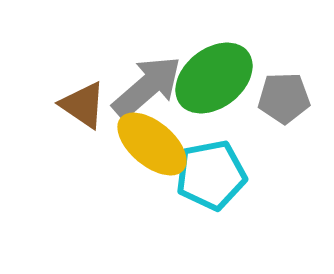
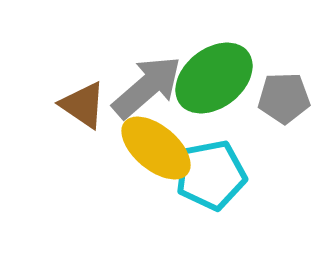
yellow ellipse: moved 4 px right, 4 px down
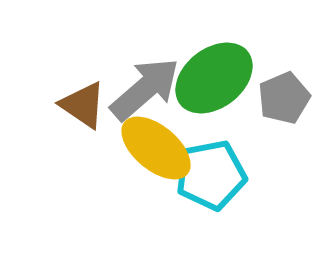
gray arrow: moved 2 px left, 2 px down
gray pentagon: rotated 21 degrees counterclockwise
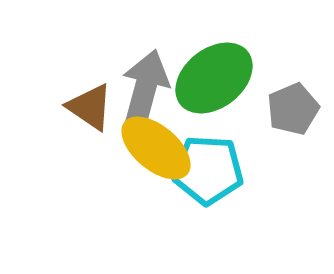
gray arrow: rotated 34 degrees counterclockwise
gray pentagon: moved 9 px right, 11 px down
brown triangle: moved 7 px right, 2 px down
cyan pentagon: moved 3 px left, 5 px up; rotated 14 degrees clockwise
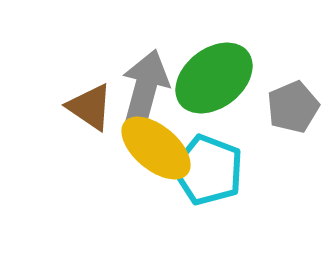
gray pentagon: moved 2 px up
cyan pentagon: rotated 18 degrees clockwise
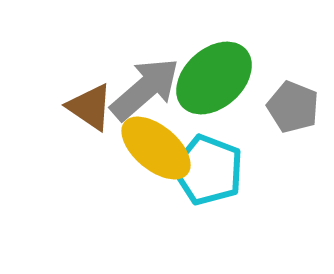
green ellipse: rotated 4 degrees counterclockwise
gray arrow: rotated 34 degrees clockwise
gray pentagon: rotated 27 degrees counterclockwise
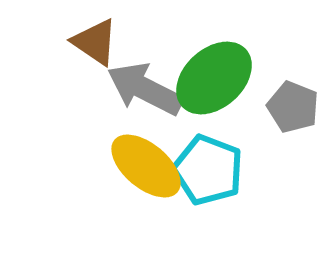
gray arrow: rotated 112 degrees counterclockwise
brown triangle: moved 5 px right, 65 px up
yellow ellipse: moved 10 px left, 18 px down
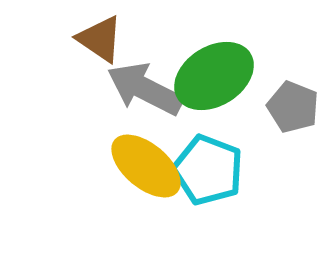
brown triangle: moved 5 px right, 3 px up
green ellipse: moved 2 px up; rotated 10 degrees clockwise
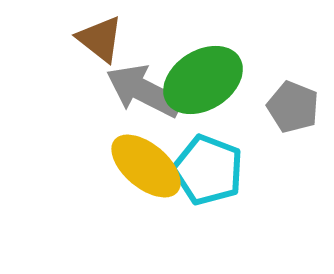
brown triangle: rotated 4 degrees clockwise
green ellipse: moved 11 px left, 4 px down
gray arrow: moved 1 px left, 2 px down
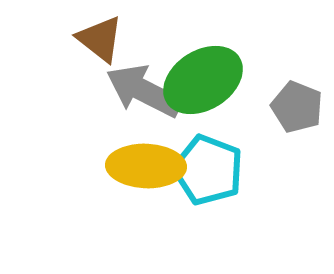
gray pentagon: moved 4 px right
yellow ellipse: rotated 38 degrees counterclockwise
